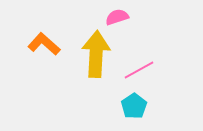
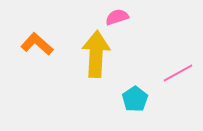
orange L-shape: moved 7 px left
pink line: moved 39 px right, 3 px down
cyan pentagon: moved 1 px right, 7 px up
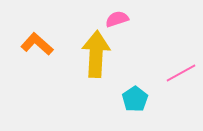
pink semicircle: moved 2 px down
pink line: moved 3 px right
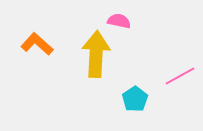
pink semicircle: moved 2 px right, 2 px down; rotated 30 degrees clockwise
pink line: moved 1 px left, 3 px down
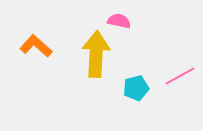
orange L-shape: moved 1 px left, 2 px down
cyan pentagon: moved 1 px right, 11 px up; rotated 20 degrees clockwise
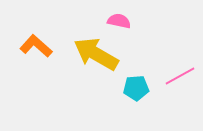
yellow arrow: rotated 63 degrees counterclockwise
cyan pentagon: rotated 10 degrees clockwise
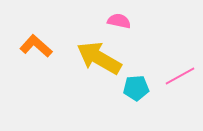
yellow arrow: moved 3 px right, 4 px down
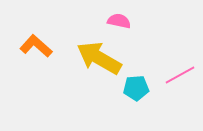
pink line: moved 1 px up
